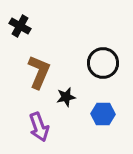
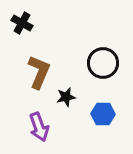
black cross: moved 2 px right, 3 px up
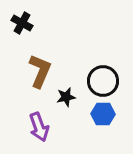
black circle: moved 18 px down
brown L-shape: moved 1 px right, 1 px up
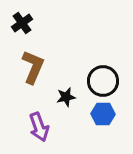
black cross: rotated 25 degrees clockwise
brown L-shape: moved 7 px left, 4 px up
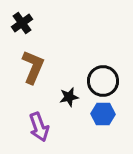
black star: moved 3 px right
